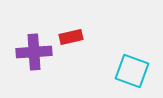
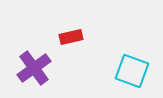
purple cross: moved 16 px down; rotated 32 degrees counterclockwise
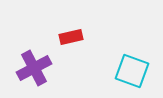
purple cross: rotated 8 degrees clockwise
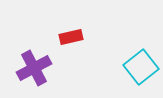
cyan square: moved 9 px right, 4 px up; rotated 32 degrees clockwise
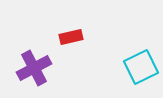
cyan square: rotated 12 degrees clockwise
